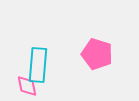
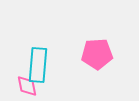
pink pentagon: rotated 20 degrees counterclockwise
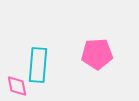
pink diamond: moved 10 px left
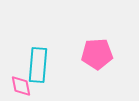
pink diamond: moved 4 px right
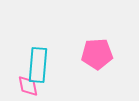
pink diamond: moved 7 px right
